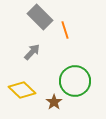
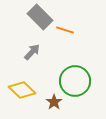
orange line: rotated 54 degrees counterclockwise
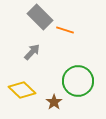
green circle: moved 3 px right
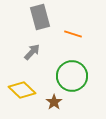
gray rectangle: rotated 30 degrees clockwise
orange line: moved 8 px right, 4 px down
green circle: moved 6 px left, 5 px up
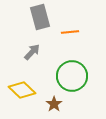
orange line: moved 3 px left, 2 px up; rotated 24 degrees counterclockwise
brown star: moved 2 px down
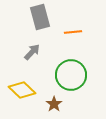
orange line: moved 3 px right
green circle: moved 1 px left, 1 px up
